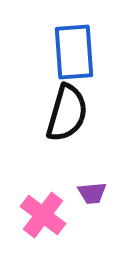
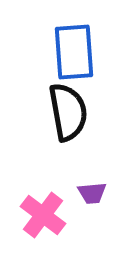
black semicircle: moved 1 px right, 1 px up; rotated 26 degrees counterclockwise
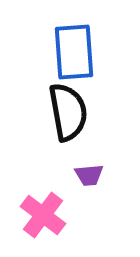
purple trapezoid: moved 3 px left, 18 px up
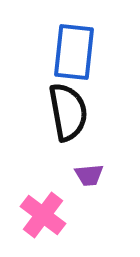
blue rectangle: rotated 10 degrees clockwise
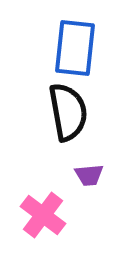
blue rectangle: moved 1 px right, 4 px up
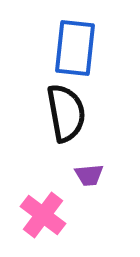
black semicircle: moved 2 px left, 1 px down
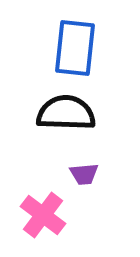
black semicircle: rotated 78 degrees counterclockwise
purple trapezoid: moved 5 px left, 1 px up
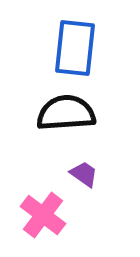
black semicircle: rotated 6 degrees counterclockwise
purple trapezoid: rotated 140 degrees counterclockwise
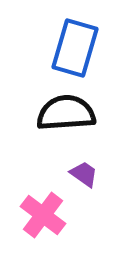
blue rectangle: rotated 10 degrees clockwise
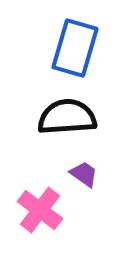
black semicircle: moved 1 px right, 4 px down
pink cross: moved 3 px left, 5 px up
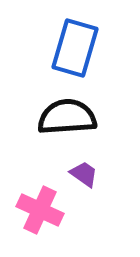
pink cross: rotated 12 degrees counterclockwise
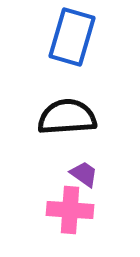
blue rectangle: moved 3 px left, 11 px up
pink cross: moved 30 px right; rotated 21 degrees counterclockwise
